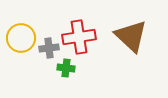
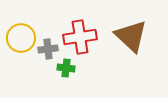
red cross: moved 1 px right
gray cross: moved 1 px left, 1 px down
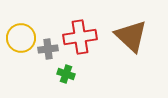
green cross: moved 6 px down; rotated 12 degrees clockwise
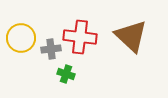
red cross: rotated 16 degrees clockwise
gray cross: moved 3 px right
